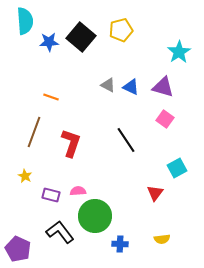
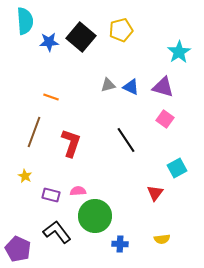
gray triangle: rotated 42 degrees counterclockwise
black L-shape: moved 3 px left
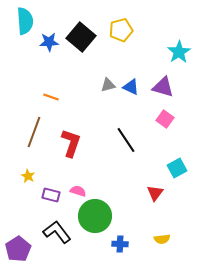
yellow star: moved 3 px right
pink semicircle: rotated 21 degrees clockwise
purple pentagon: rotated 15 degrees clockwise
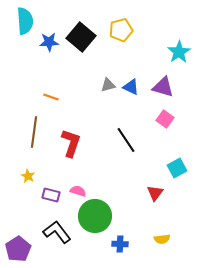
brown line: rotated 12 degrees counterclockwise
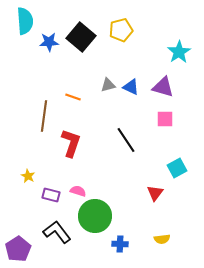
orange line: moved 22 px right
pink square: rotated 36 degrees counterclockwise
brown line: moved 10 px right, 16 px up
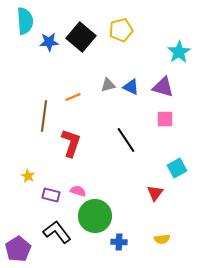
orange line: rotated 42 degrees counterclockwise
blue cross: moved 1 px left, 2 px up
